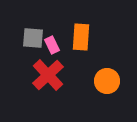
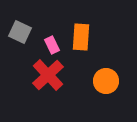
gray square: moved 13 px left, 6 px up; rotated 20 degrees clockwise
orange circle: moved 1 px left
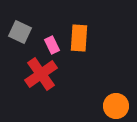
orange rectangle: moved 2 px left, 1 px down
red cross: moved 7 px left, 1 px up; rotated 8 degrees clockwise
orange circle: moved 10 px right, 25 px down
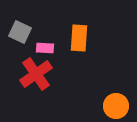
pink rectangle: moved 7 px left, 3 px down; rotated 60 degrees counterclockwise
red cross: moved 5 px left
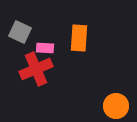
red cross: moved 5 px up; rotated 12 degrees clockwise
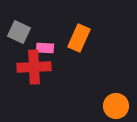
gray square: moved 1 px left
orange rectangle: rotated 20 degrees clockwise
red cross: moved 2 px left, 2 px up; rotated 20 degrees clockwise
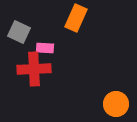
orange rectangle: moved 3 px left, 20 px up
red cross: moved 2 px down
orange circle: moved 2 px up
